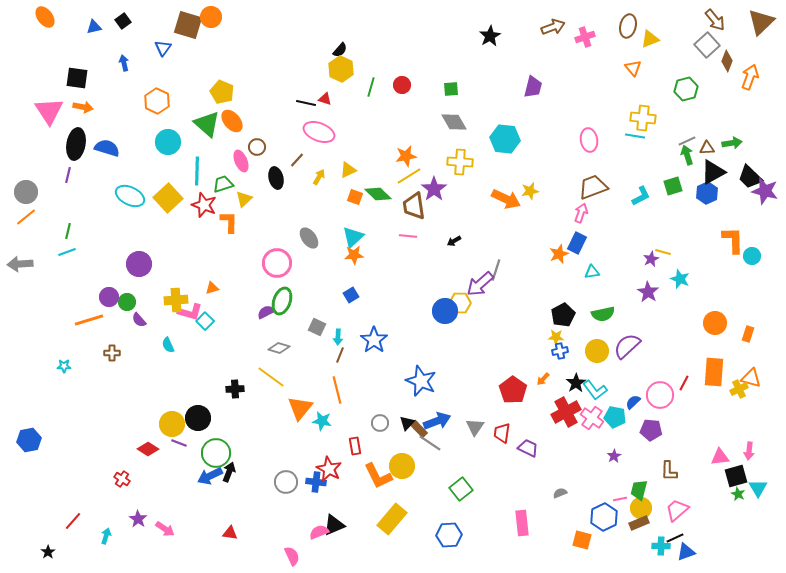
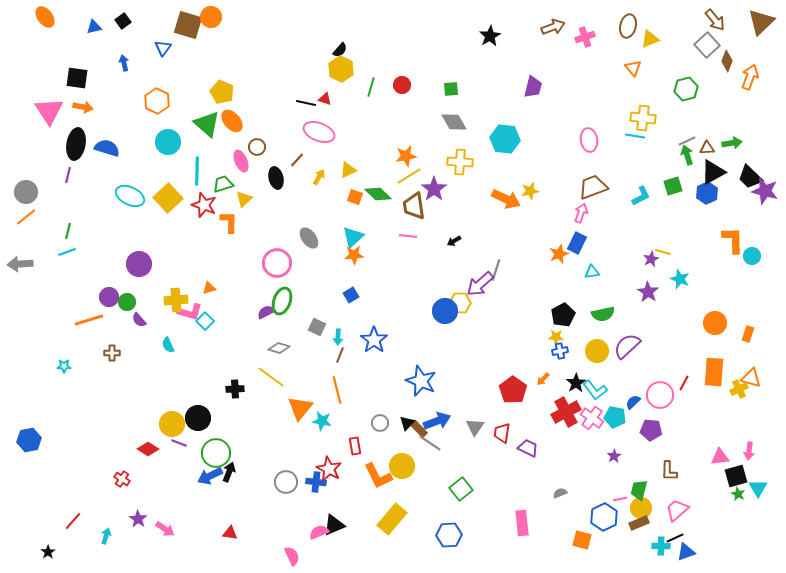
orange triangle at (212, 288): moved 3 px left
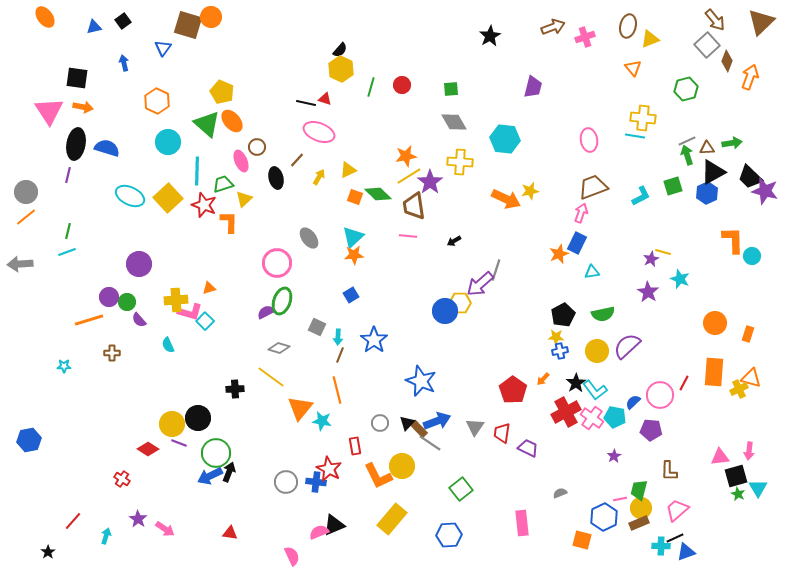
purple star at (434, 189): moved 4 px left, 7 px up
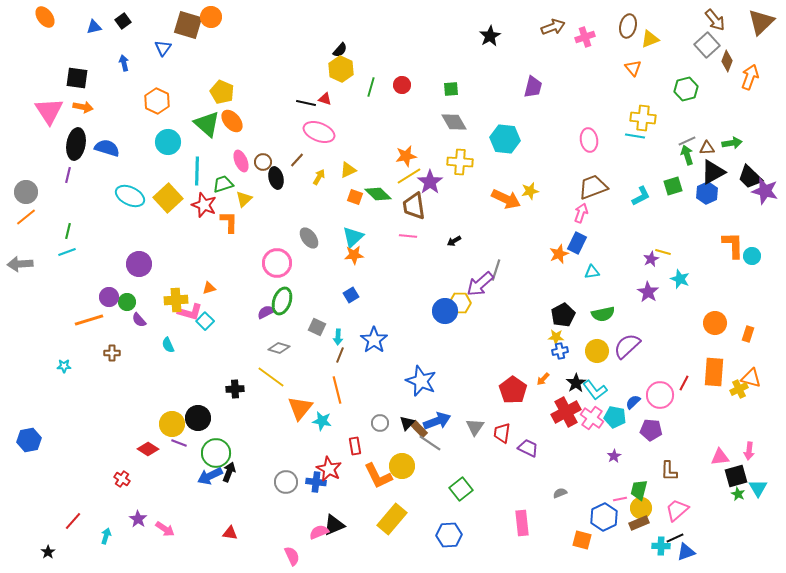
brown circle at (257, 147): moved 6 px right, 15 px down
orange L-shape at (733, 240): moved 5 px down
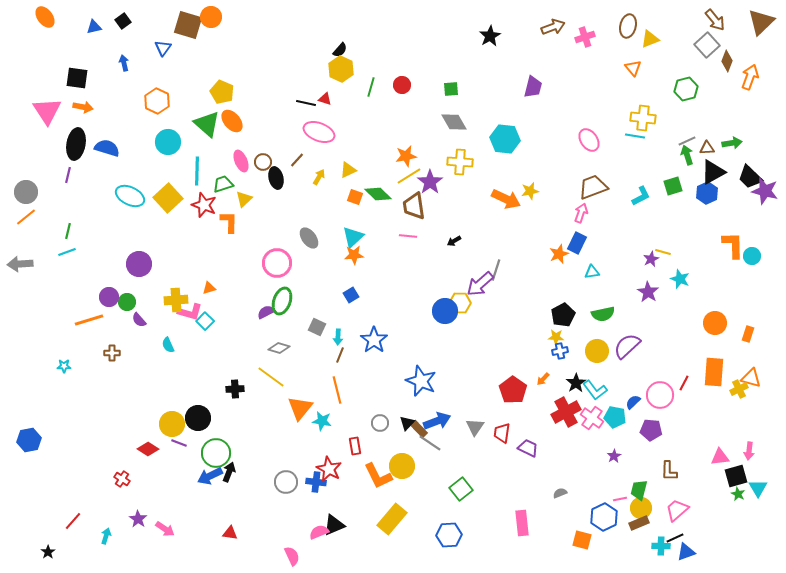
pink triangle at (49, 111): moved 2 px left
pink ellipse at (589, 140): rotated 25 degrees counterclockwise
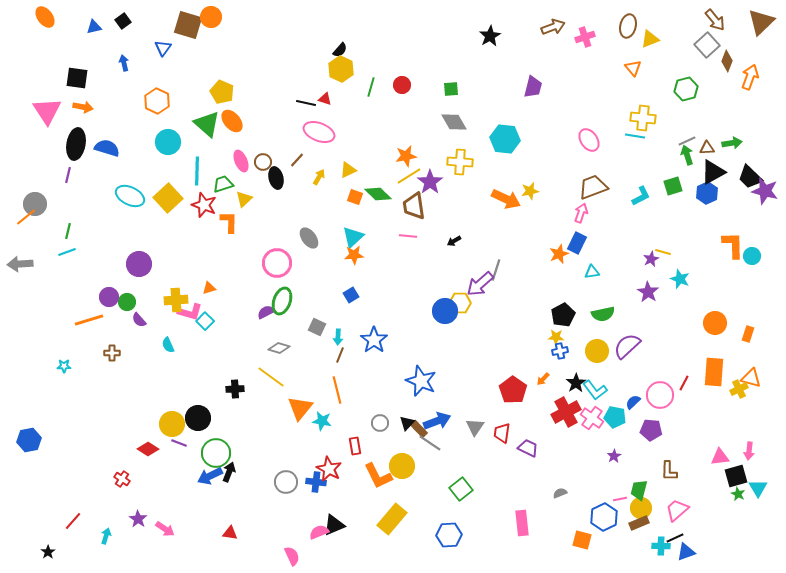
gray circle at (26, 192): moved 9 px right, 12 px down
